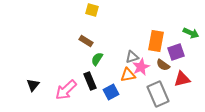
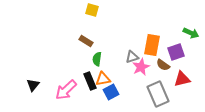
orange rectangle: moved 4 px left, 4 px down
green semicircle: rotated 24 degrees counterclockwise
orange triangle: moved 25 px left, 4 px down
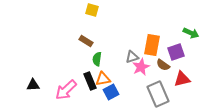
black triangle: rotated 48 degrees clockwise
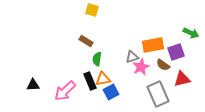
orange rectangle: moved 1 px right; rotated 70 degrees clockwise
pink arrow: moved 1 px left, 1 px down
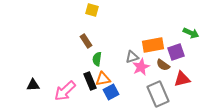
brown rectangle: rotated 24 degrees clockwise
